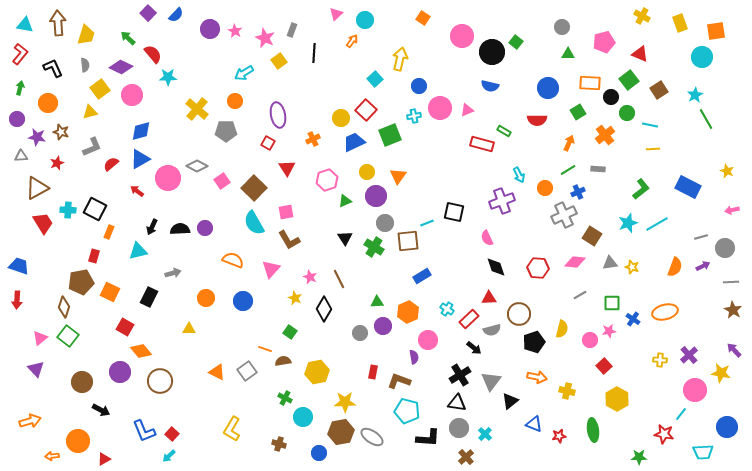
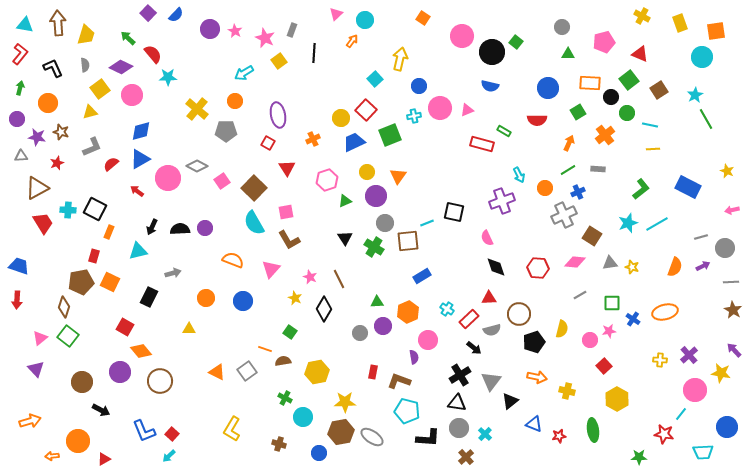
orange square at (110, 292): moved 10 px up
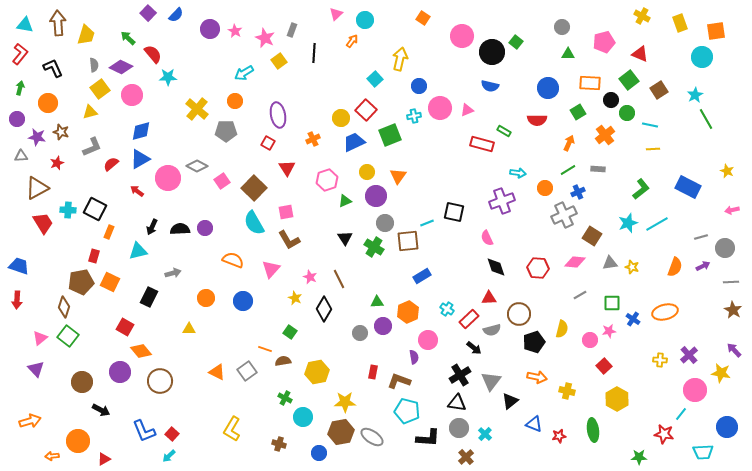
gray semicircle at (85, 65): moved 9 px right
black circle at (611, 97): moved 3 px down
cyan arrow at (519, 175): moved 1 px left, 2 px up; rotated 56 degrees counterclockwise
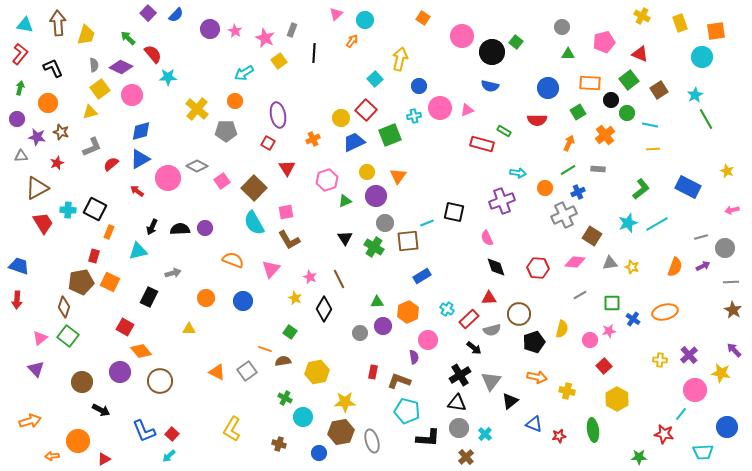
gray ellipse at (372, 437): moved 4 px down; rotated 40 degrees clockwise
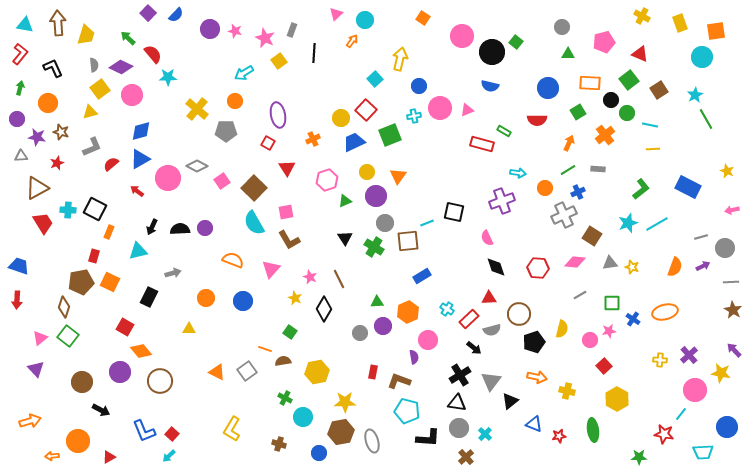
pink star at (235, 31): rotated 16 degrees counterclockwise
red triangle at (104, 459): moved 5 px right, 2 px up
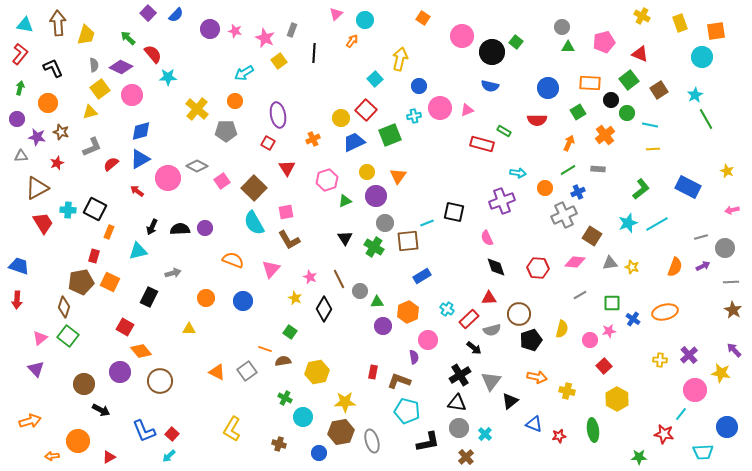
green triangle at (568, 54): moved 7 px up
gray circle at (360, 333): moved 42 px up
black pentagon at (534, 342): moved 3 px left, 2 px up
brown circle at (82, 382): moved 2 px right, 2 px down
black L-shape at (428, 438): moved 4 px down; rotated 15 degrees counterclockwise
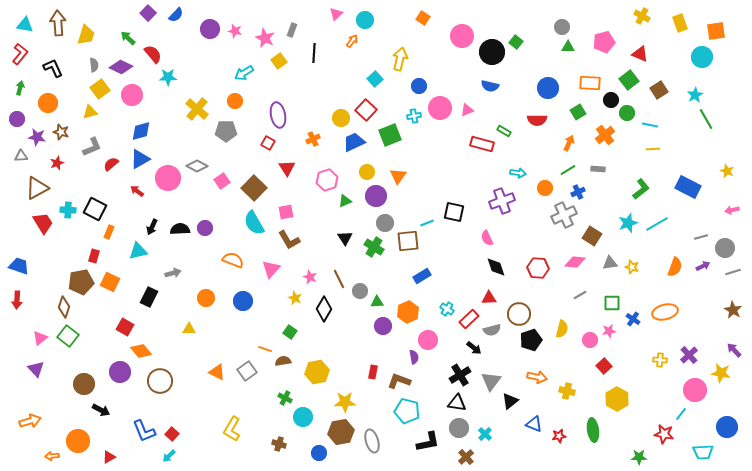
gray line at (731, 282): moved 2 px right, 10 px up; rotated 14 degrees counterclockwise
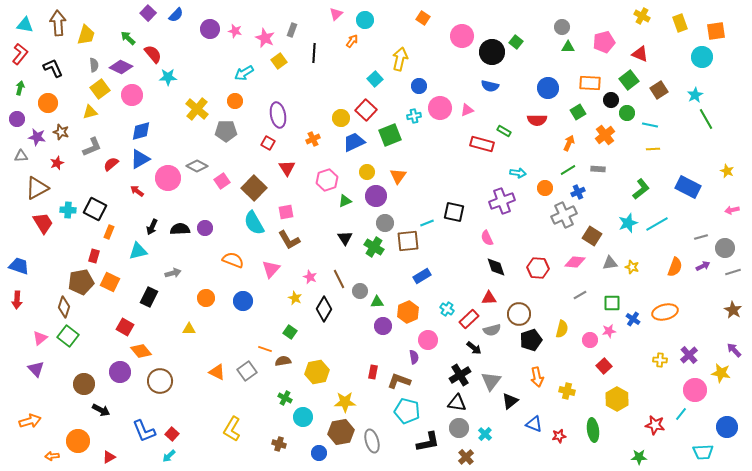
orange arrow at (537, 377): rotated 66 degrees clockwise
red star at (664, 434): moved 9 px left, 9 px up
